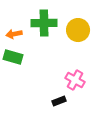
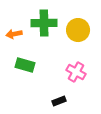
green rectangle: moved 12 px right, 8 px down
pink cross: moved 1 px right, 8 px up
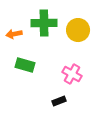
pink cross: moved 4 px left, 2 px down
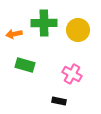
black rectangle: rotated 32 degrees clockwise
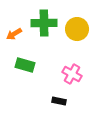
yellow circle: moved 1 px left, 1 px up
orange arrow: rotated 21 degrees counterclockwise
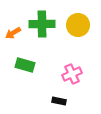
green cross: moved 2 px left, 1 px down
yellow circle: moved 1 px right, 4 px up
orange arrow: moved 1 px left, 1 px up
pink cross: rotated 36 degrees clockwise
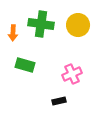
green cross: moved 1 px left; rotated 10 degrees clockwise
orange arrow: rotated 56 degrees counterclockwise
black rectangle: rotated 24 degrees counterclockwise
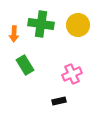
orange arrow: moved 1 px right, 1 px down
green rectangle: rotated 42 degrees clockwise
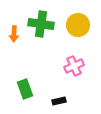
green rectangle: moved 24 px down; rotated 12 degrees clockwise
pink cross: moved 2 px right, 8 px up
